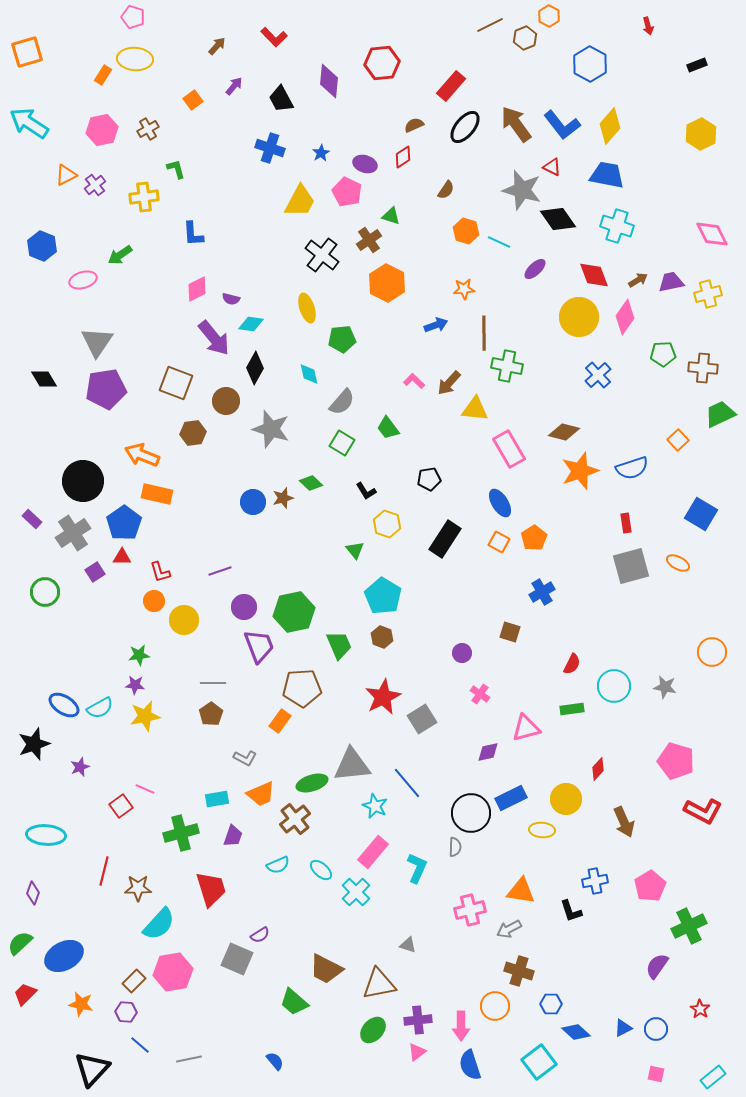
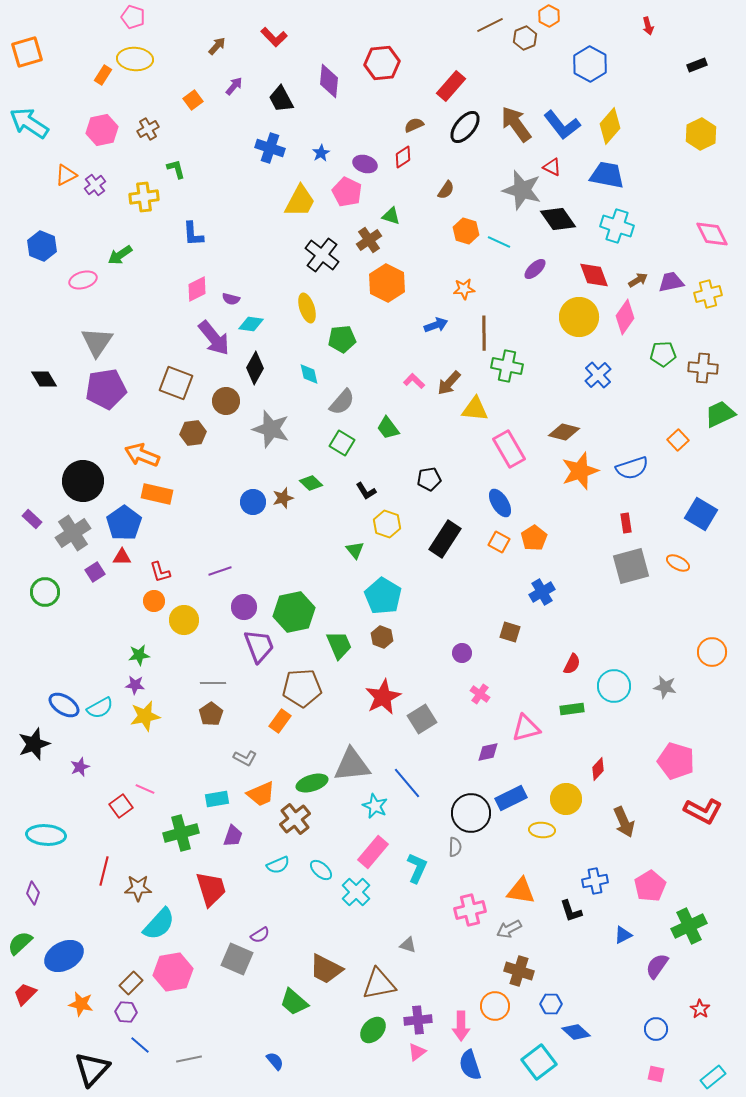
brown rectangle at (134, 981): moved 3 px left, 2 px down
blue triangle at (623, 1028): moved 93 px up
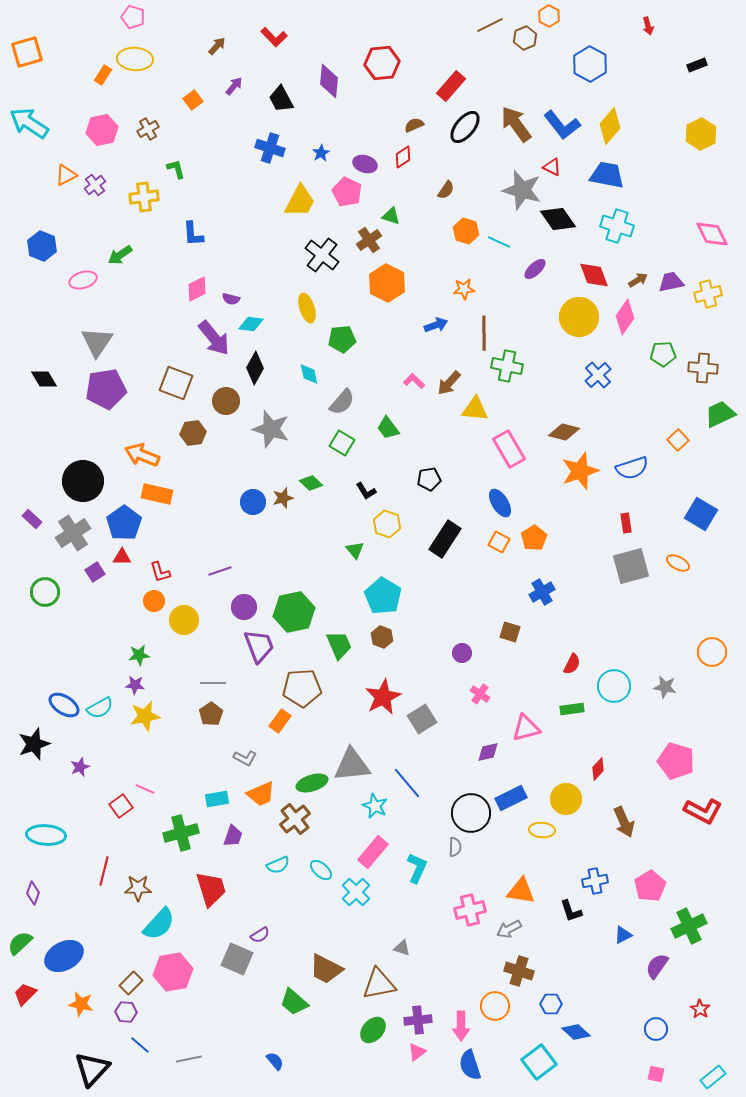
gray triangle at (408, 945): moved 6 px left, 3 px down
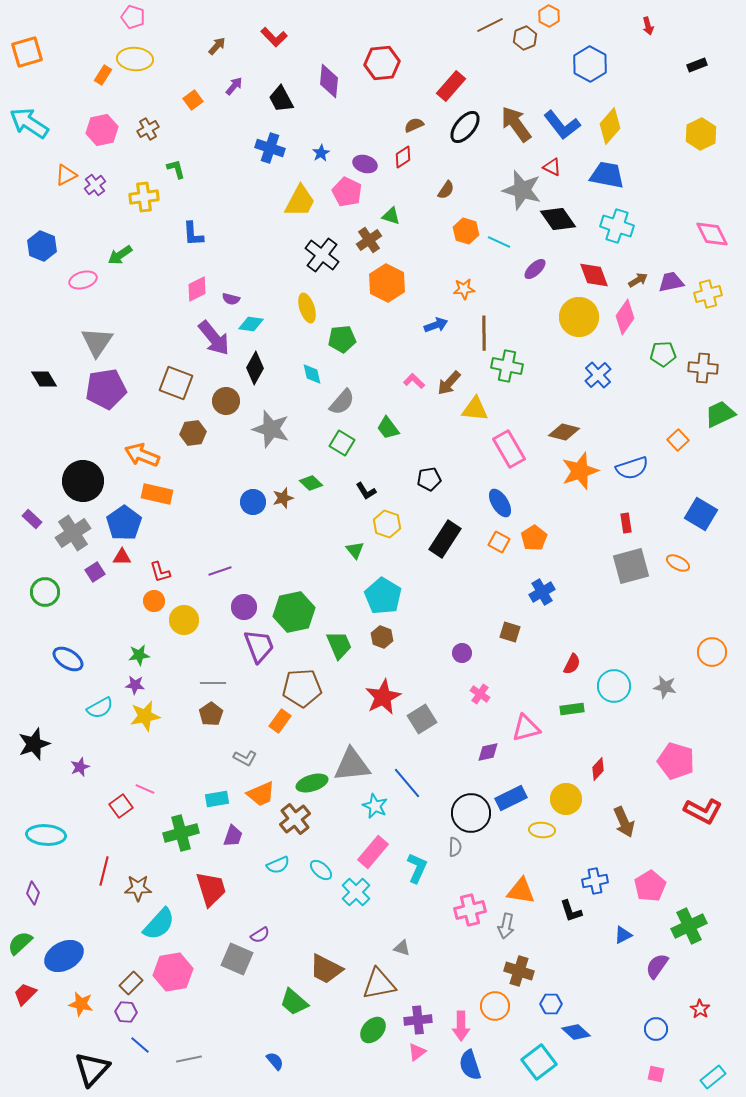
cyan diamond at (309, 374): moved 3 px right
blue ellipse at (64, 705): moved 4 px right, 46 px up
gray arrow at (509, 929): moved 3 px left, 3 px up; rotated 50 degrees counterclockwise
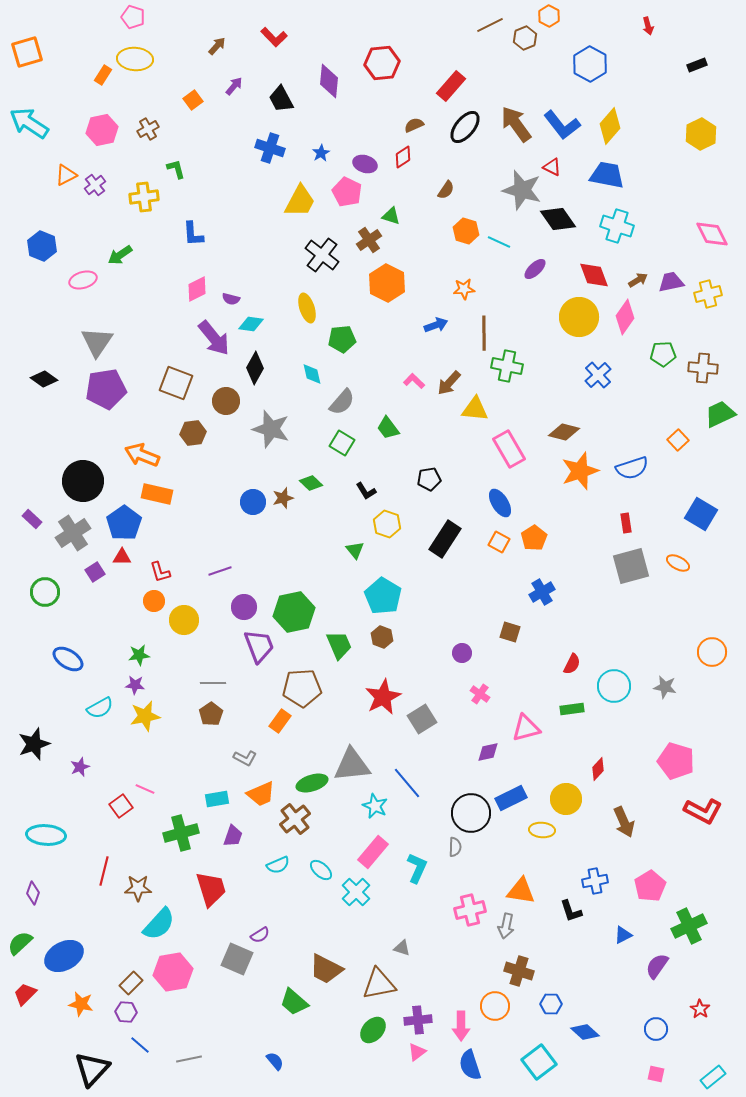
black diamond at (44, 379): rotated 24 degrees counterclockwise
blue diamond at (576, 1032): moved 9 px right
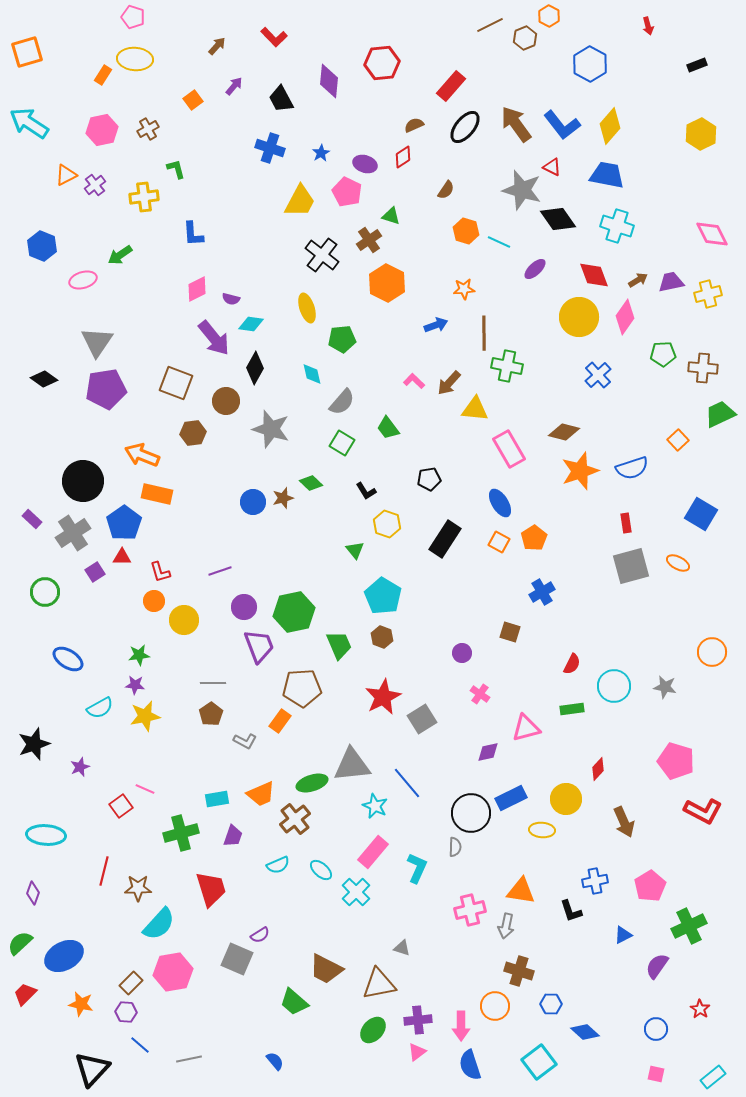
gray L-shape at (245, 758): moved 17 px up
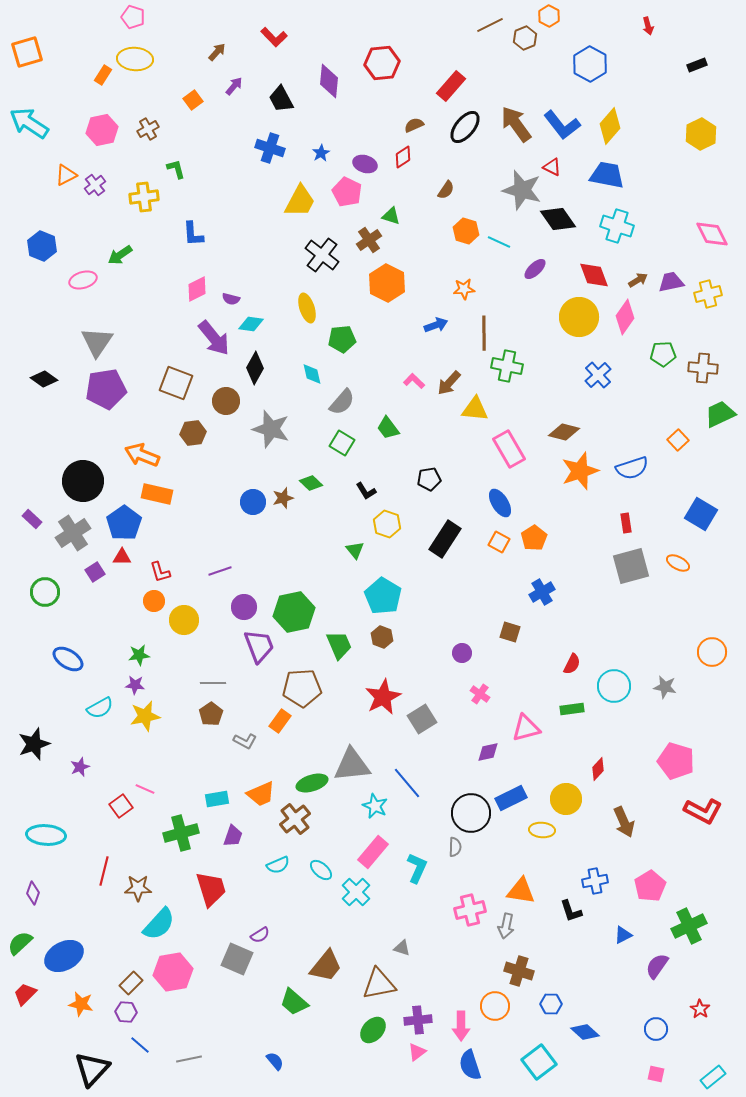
brown arrow at (217, 46): moved 6 px down
brown trapezoid at (326, 969): moved 3 px up; rotated 78 degrees counterclockwise
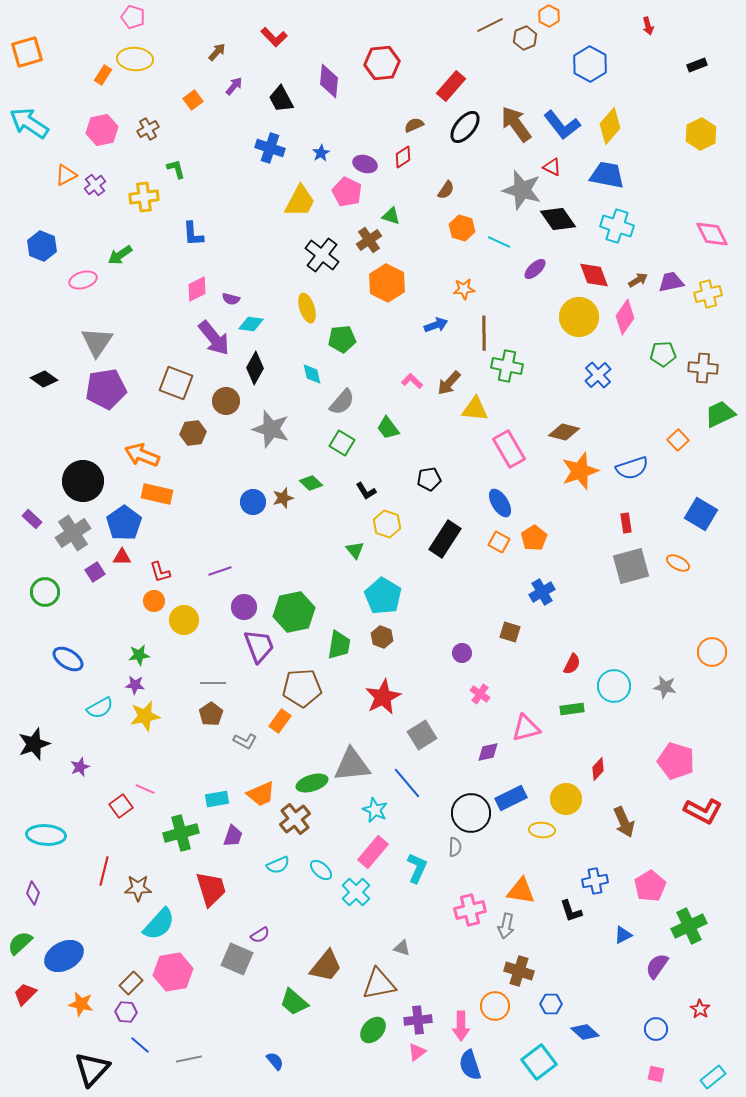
orange hexagon at (466, 231): moved 4 px left, 3 px up
pink L-shape at (414, 381): moved 2 px left
green trapezoid at (339, 645): rotated 32 degrees clockwise
gray square at (422, 719): moved 16 px down
cyan star at (375, 806): moved 4 px down
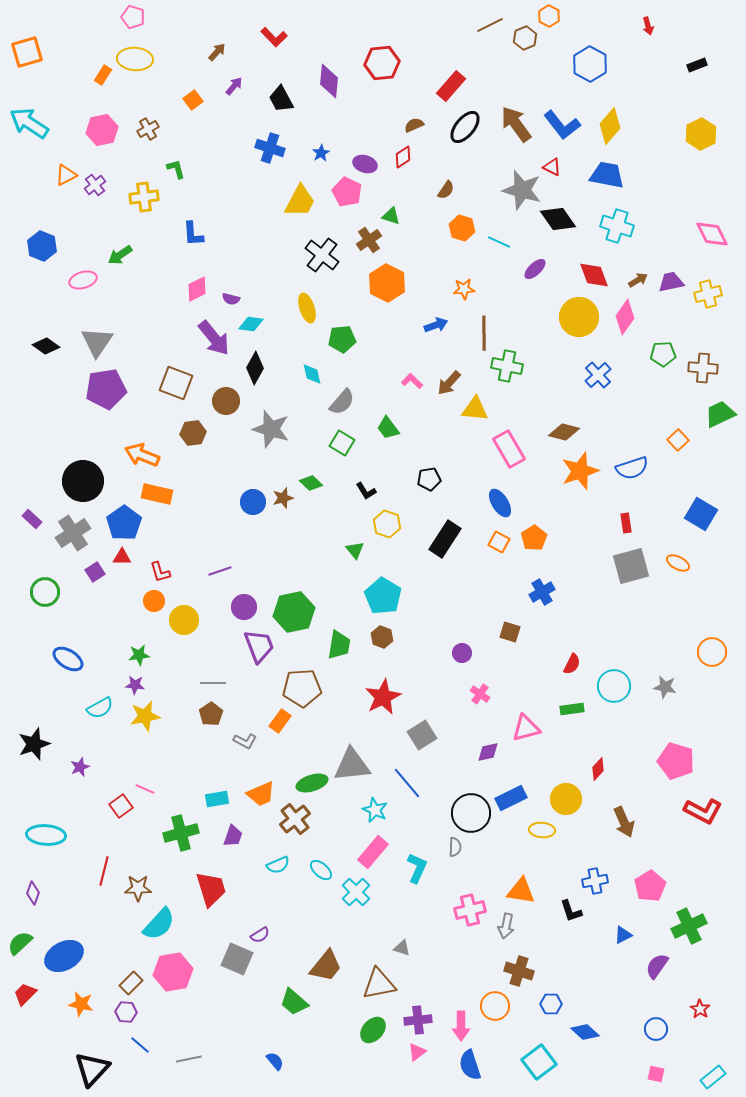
black diamond at (44, 379): moved 2 px right, 33 px up
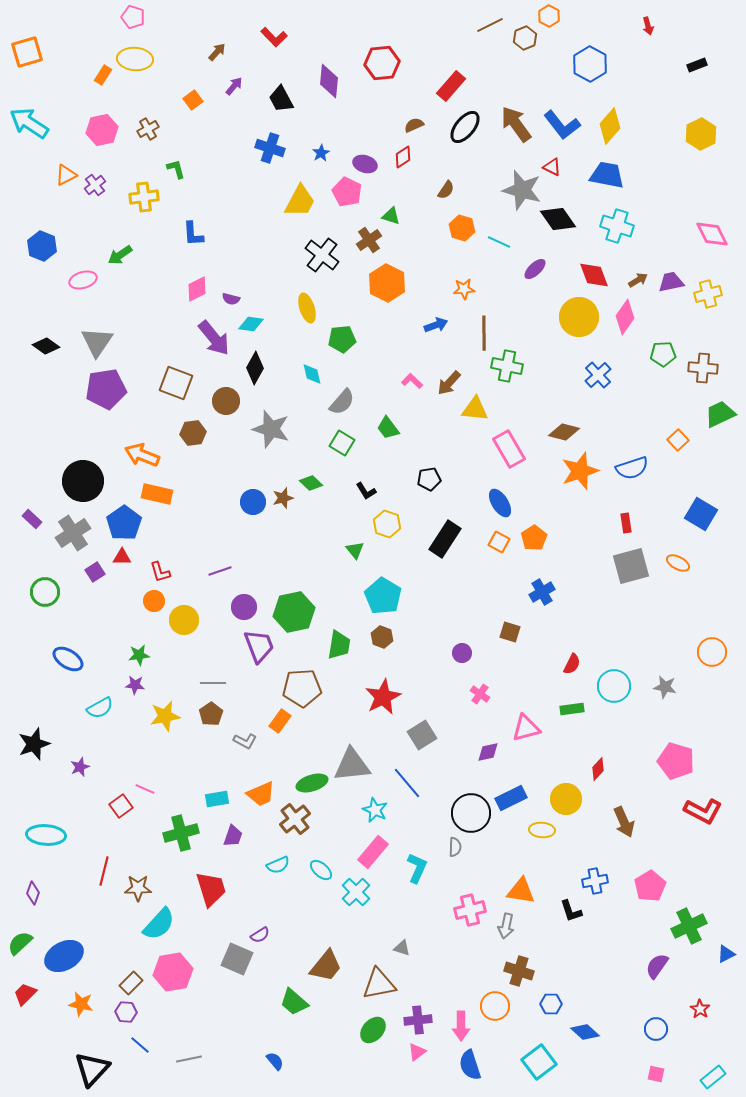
yellow star at (145, 716): moved 20 px right
blue triangle at (623, 935): moved 103 px right, 19 px down
